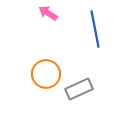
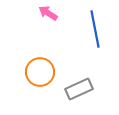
orange circle: moved 6 px left, 2 px up
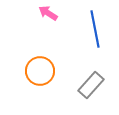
orange circle: moved 1 px up
gray rectangle: moved 12 px right, 4 px up; rotated 24 degrees counterclockwise
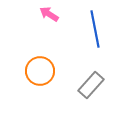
pink arrow: moved 1 px right, 1 px down
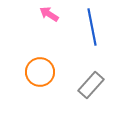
blue line: moved 3 px left, 2 px up
orange circle: moved 1 px down
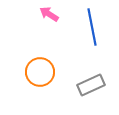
gray rectangle: rotated 24 degrees clockwise
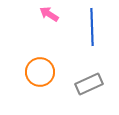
blue line: rotated 9 degrees clockwise
gray rectangle: moved 2 px left, 1 px up
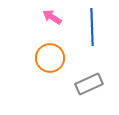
pink arrow: moved 3 px right, 3 px down
orange circle: moved 10 px right, 14 px up
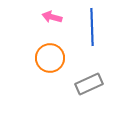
pink arrow: rotated 18 degrees counterclockwise
